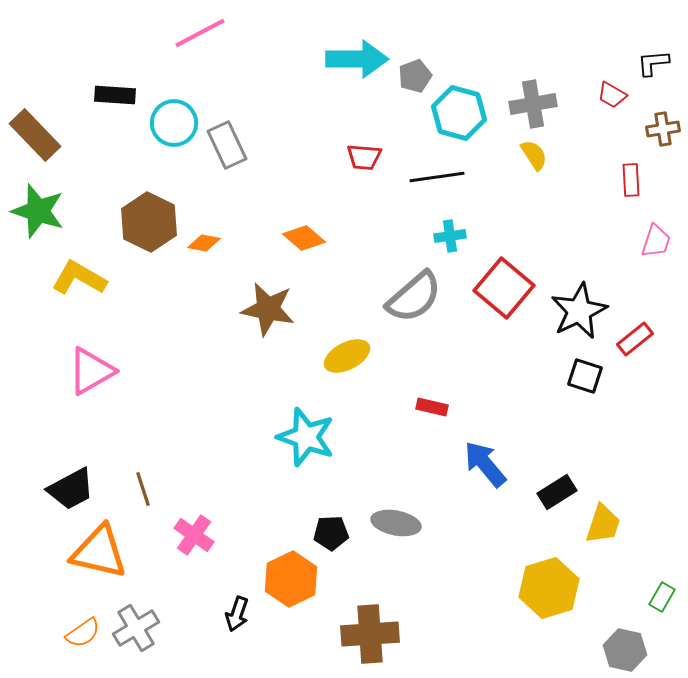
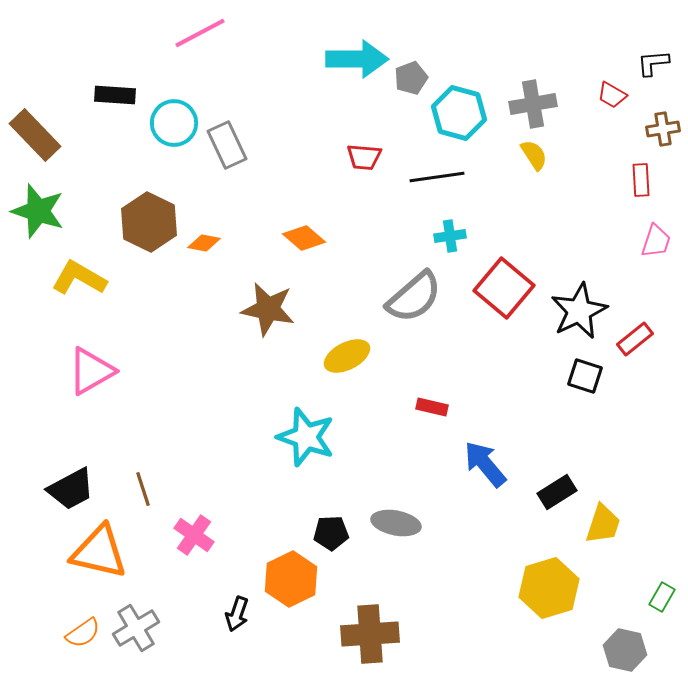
gray pentagon at (415, 76): moved 4 px left, 2 px down
red rectangle at (631, 180): moved 10 px right
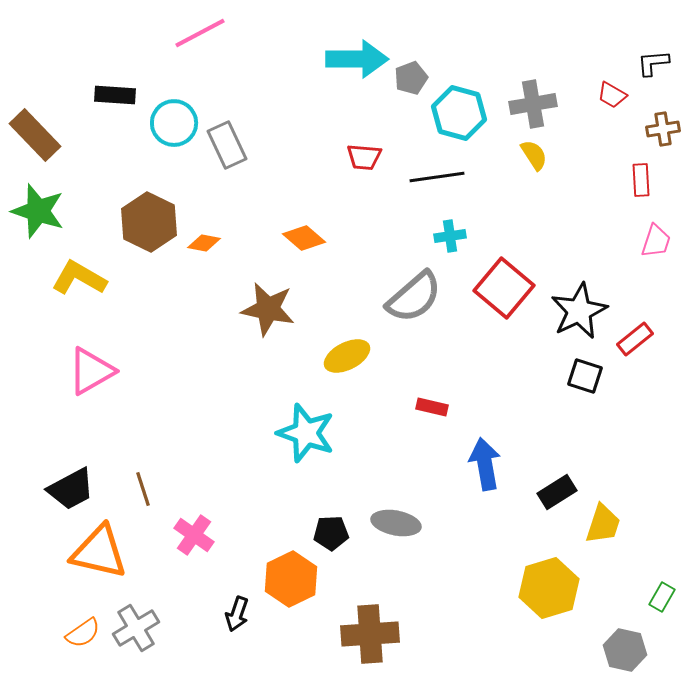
cyan star at (306, 437): moved 4 px up
blue arrow at (485, 464): rotated 30 degrees clockwise
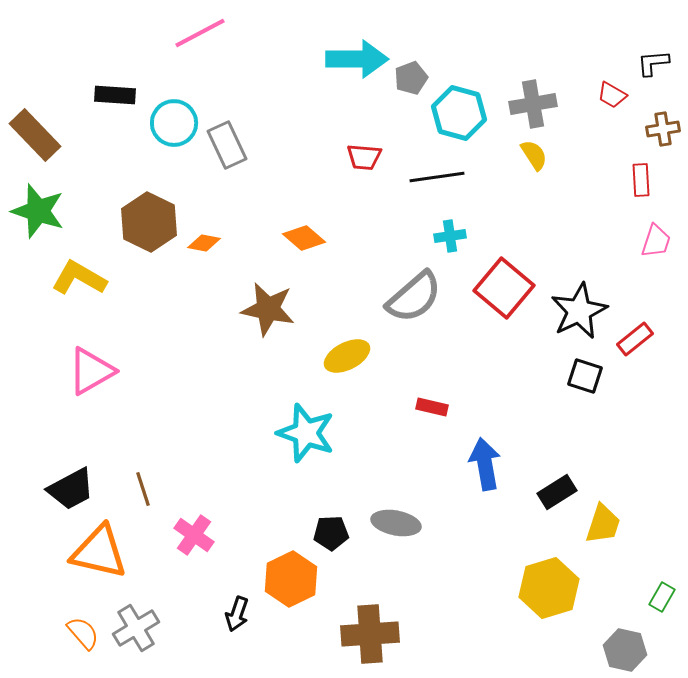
orange semicircle at (83, 633): rotated 96 degrees counterclockwise
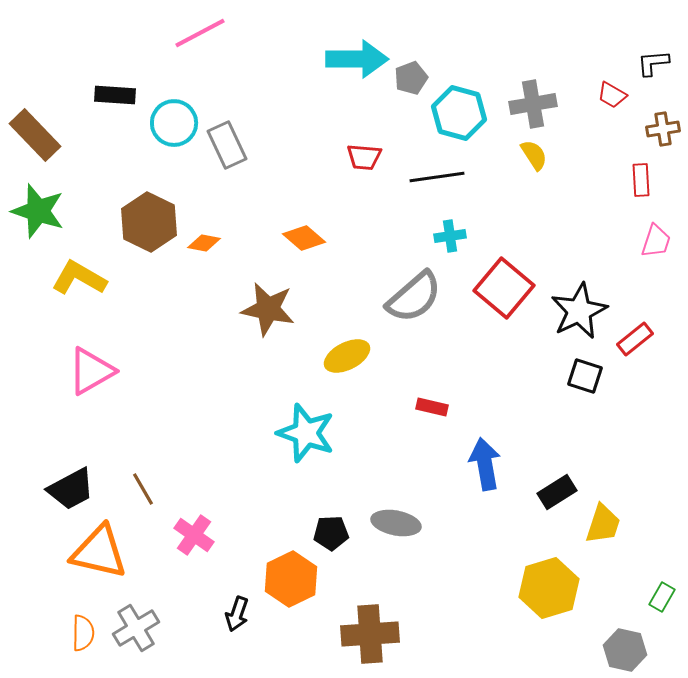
brown line at (143, 489): rotated 12 degrees counterclockwise
orange semicircle at (83, 633): rotated 42 degrees clockwise
